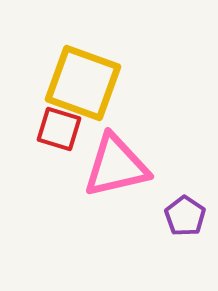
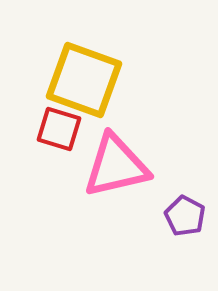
yellow square: moved 1 px right, 3 px up
purple pentagon: rotated 6 degrees counterclockwise
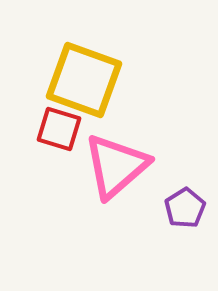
pink triangle: rotated 28 degrees counterclockwise
purple pentagon: moved 8 px up; rotated 12 degrees clockwise
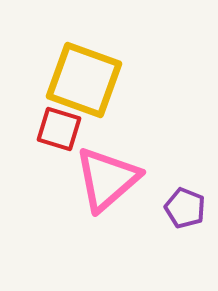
pink triangle: moved 9 px left, 13 px down
purple pentagon: rotated 18 degrees counterclockwise
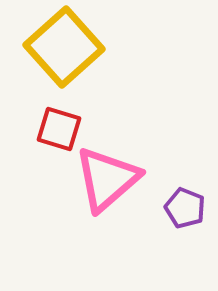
yellow square: moved 20 px left, 33 px up; rotated 28 degrees clockwise
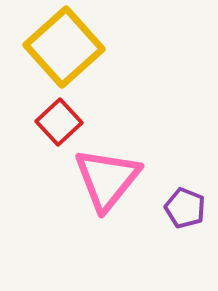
red square: moved 7 px up; rotated 30 degrees clockwise
pink triangle: rotated 10 degrees counterclockwise
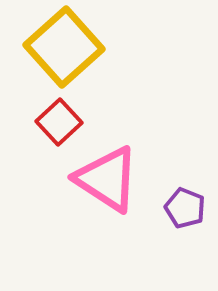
pink triangle: rotated 36 degrees counterclockwise
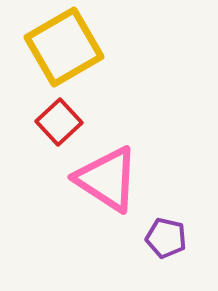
yellow square: rotated 12 degrees clockwise
purple pentagon: moved 19 px left, 30 px down; rotated 9 degrees counterclockwise
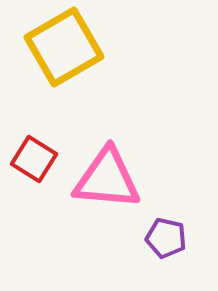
red square: moved 25 px left, 37 px down; rotated 15 degrees counterclockwise
pink triangle: rotated 28 degrees counterclockwise
